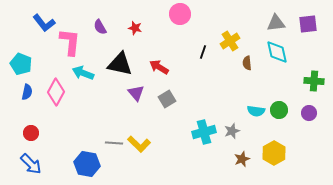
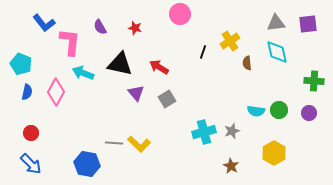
brown star: moved 11 px left, 7 px down; rotated 21 degrees counterclockwise
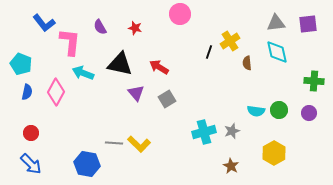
black line: moved 6 px right
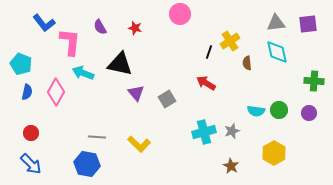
red arrow: moved 47 px right, 16 px down
gray line: moved 17 px left, 6 px up
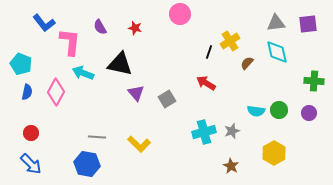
brown semicircle: rotated 48 degrees clockwise
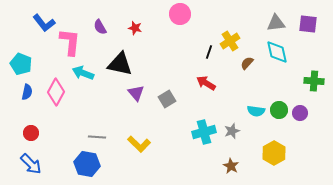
purple square: rotated 12 degrees clockwise
purple circle: moved 9 px left
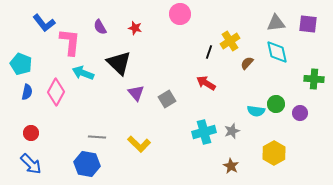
black triangle: moved 1 px left, 1 px up; rotated 32 degrees clockwise
green cross: moved 2 px up
green circle: moved 3 px left, 6 px up
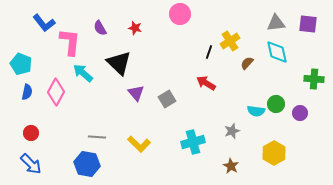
purple semicircle: moved 1 px down
cyan arrow: rotated 20 degrees clockwise
cyan cross: moved 11 px left, 10 px down
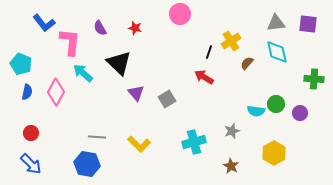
yellow cross: moved 1 px right
red arrow: moved 2 px left, 6 px up
cyan cross: moved 1 px right
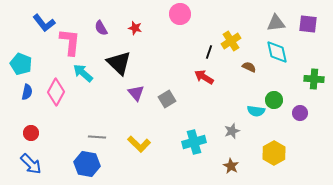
purple semicircle: moved 1 px right
brown semicircle: moved 2 px right, 4 px down; rotated 72 degrees clockwise
green circle: moved 2 px left, 4 px up
